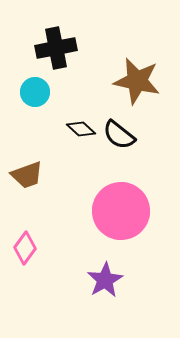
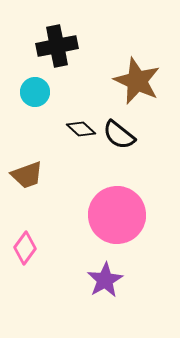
black cross: moved 1 px right, 2 px up
brown star: rotated 12 degrees clockwise
pink circle: moved 4 px left, 4 px down
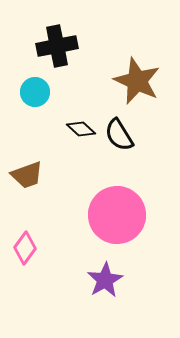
black semicircle: rotated 20 degrees clockwise
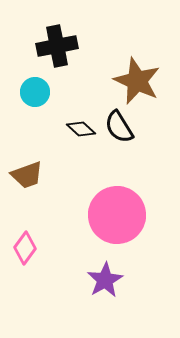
black semicircle: moved 8 px up
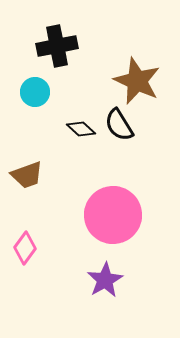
black semicircle: moved 2 px up
pink circle: moved 4 px left
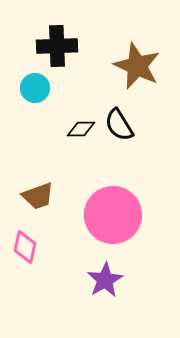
black cross: rotated 9 degrees clockwise
brown star: moved 15 px up
cyan circle: moved 4 px up
black diamond: rotated 44 degrees counterclockwise
brown trapezoid: moved 11 px right, 21 px down
pink diamond: moved 1 px up; rotated 24 degrees counterclockwise
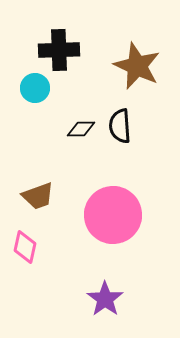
black cross: moved 2 px right, 4 px down
black semicircle: moved 1 px right, 1 px down; rotated 28 degrees clockwise
purple star: moved 19 px down; rotated 6 degrees counterclockwise
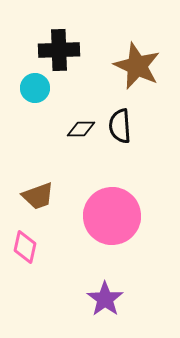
pink circle: moved 1 px left, 1 px down
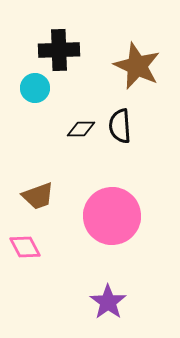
pink diamond: rotated 40 degrees counterclockwise
purple star: moved 3 px right, 3 px down
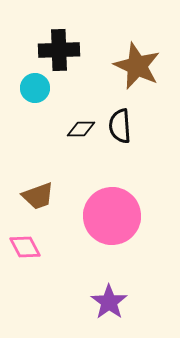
purple star: moved 1 px right
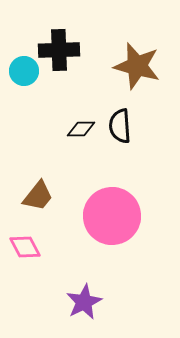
brown star: rotated 9 degrees counterclockwise
cyan circle: moved 11 px left, 17 px up
brown trapezoid: rotated 32 degrees counterclockwise
purple star: moved 25 px left; rotated 9 degrees clockwise
